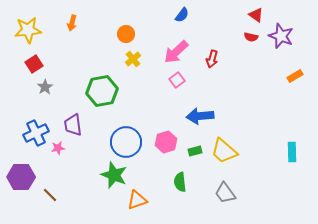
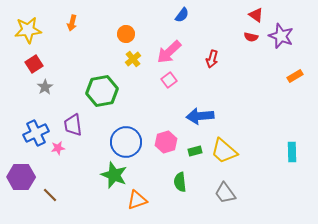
pink arrow: moved 7 px left
pink square: moved 8 px left
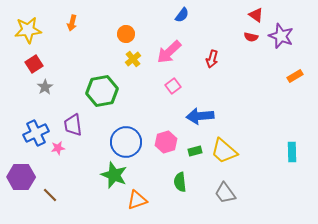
pink square: moved 4 px right, 6 px down
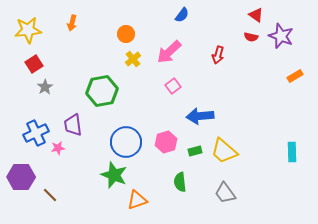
red arrow: moved 6 px right, 4 px up
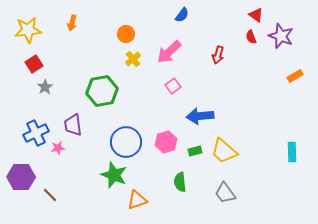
red semicircle: rotated 56 degrees clockwise
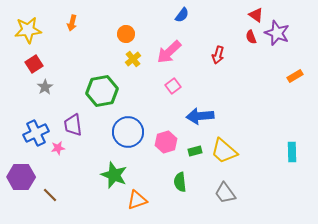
purple star: moved 4 px left, 3 px up
blue circle: moved 2 px right, 10 px up
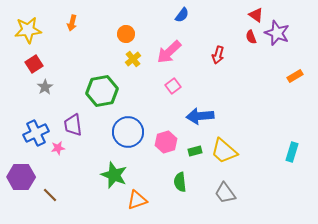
cyan rectangle: rotated 18 degrees clockwise
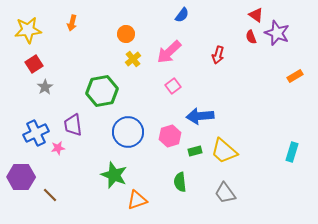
pink hexagon: moved 4 px right, 6 px up
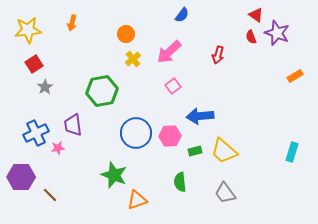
blue circle: moved 8 px right, 1 px down
pink hexagon: rotated 15 degrees clockwise
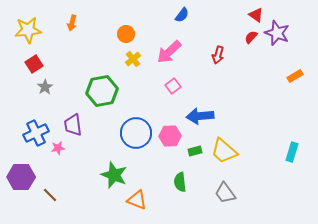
red semicircle: rotated 64 degrees clockwise
orange triangle: rotated 40 degrees clockwise
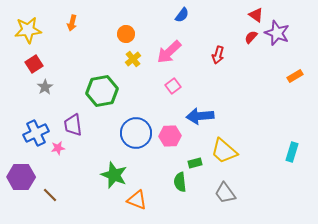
green rectangle: moved 12 px down
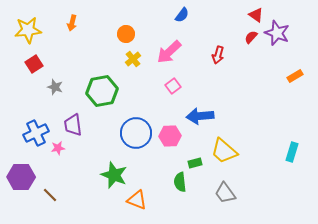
gray star: moved 10 px right; rotated 21 degrees counterclockwise
